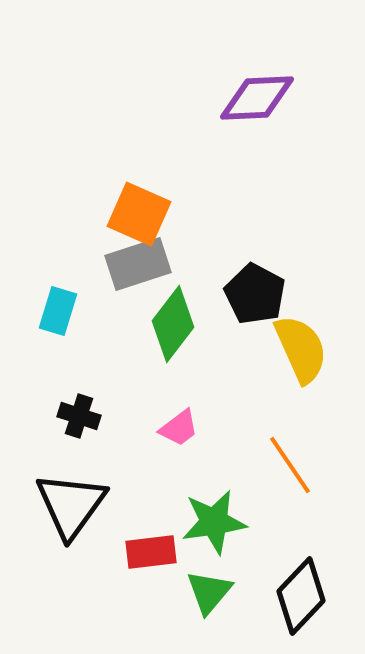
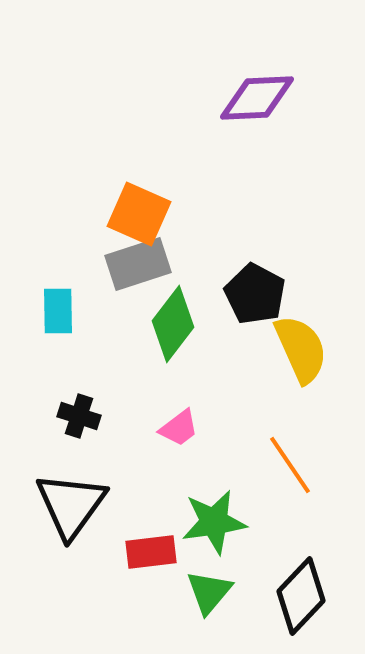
cyan rectangle: rotated 18 degrees counterclockwise
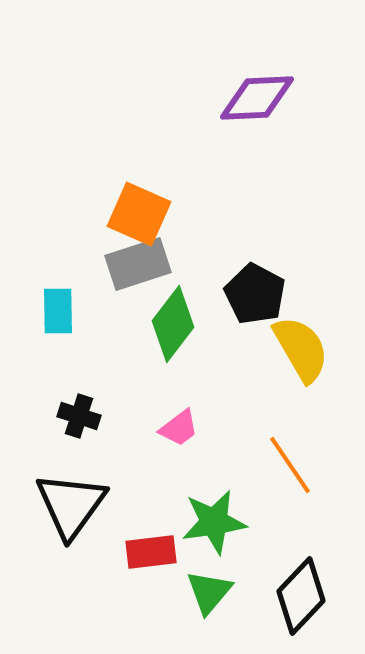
yellow semicircle: rotated 6 degrees counterclockwise
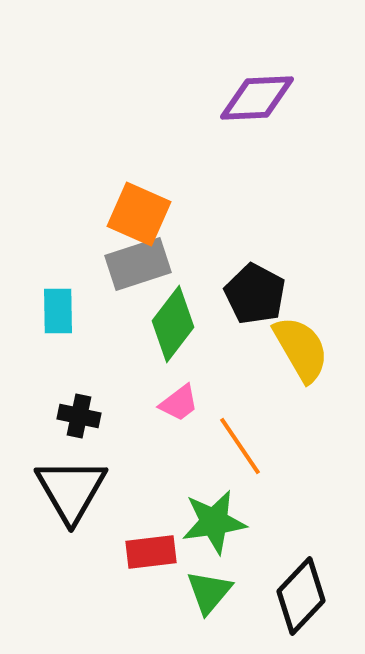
black cross: rotated 6 degrees counterclockwise
pink trapezoid: moved 25 px up
orange line: moved 50 px left, 19 px up
black triangle: moved 15 px up; rotated 6 degrees counterclockwise
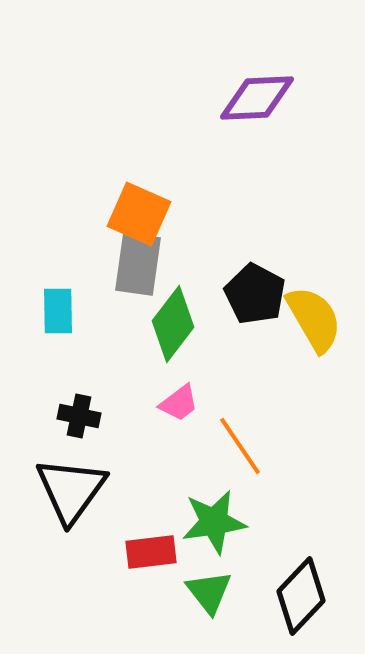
gray rectangle: rotated 64 degrees counterclockwise
yellow semicircle: moved 13 px right, 30 px up
black triangle: rotated 6 degrees clockwise
green triangle: rotated 18 degrees counterclockwise
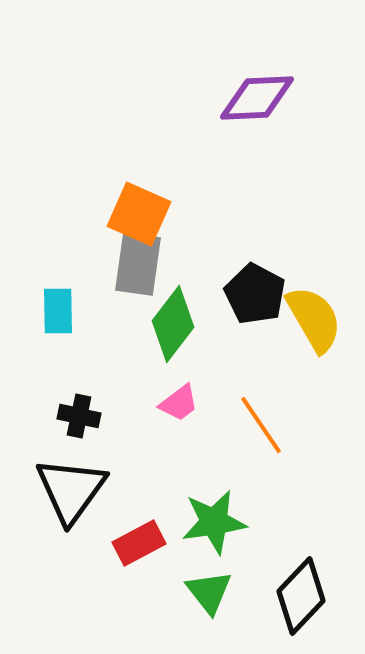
orange line: moved 21 px right, 21 px up
red rectangle: moved 12 px left, 9 px up; rotated 21 degrees counterclockwise
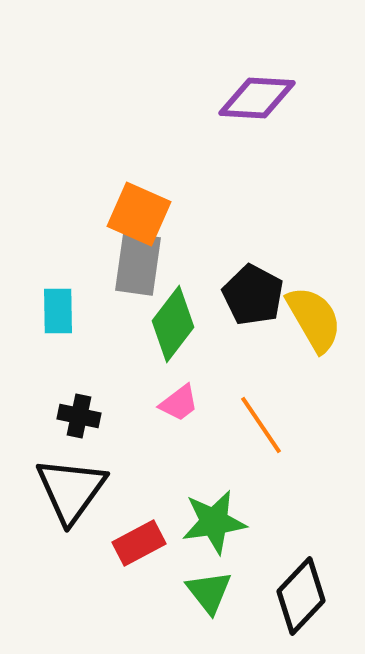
purple diamond: rotated 6 degrees clockwise
black pentagon: moved 2 px left, 1 px down
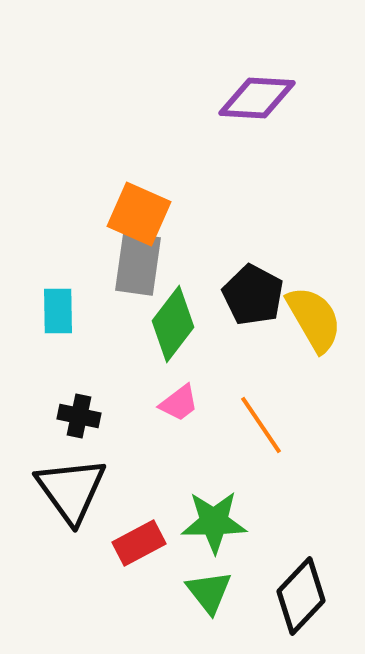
black triangle: rotated 12 degrees counterclockwise
green star: rotated 8 degrees clockwise
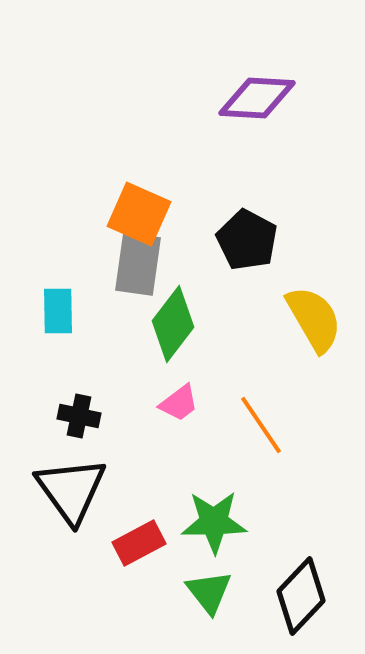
black pentagon: moved 6 px left, 55 px up
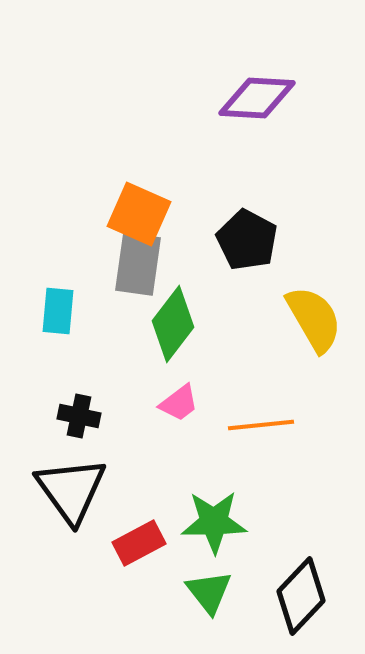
cyan rectangle: rotated 6 degrees clockwise
orange line: rotated 62 degrees counterclockwise
